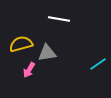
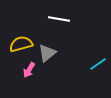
gray triangle: rotated 30 degrees counterclockwise
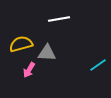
white line: rotated 20 degrees counterclockwise
gray triangle: rotated 42 degrees clockwise
cyan line: moved 1 px down
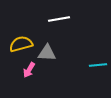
cyan line: rotated 30 degrees clockwise
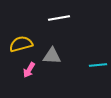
white line: moved 1 px up
gray triangle: moved 5 px right, 3 px down
